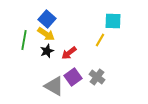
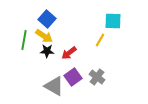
yellow arrow: moved 2 px left, 2 px down
black star: rotated 24 degrees clockwise
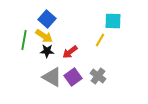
red arrow: moved 1 px right, 1 px up
gray cross: moved 1 px right, 1 px up
gray triangle: moved 2 px left, 9 px up
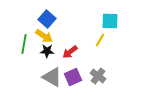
cyan square: moved 3 px left
green line: moved 4 px down
purple square: rotated 12 degrees clockwise
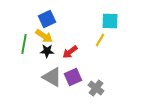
blue square: rotated 24 degrees clockwise
gray cross: moved 2 px left, 12 px down
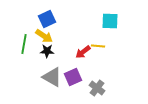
yellow line: moved 2 px left, 6 px down; rotated 64 degrees clockwise
red arrow: moved 13 px right
gray cross: moved 1 px right
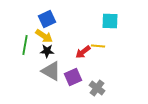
green line: moved 1 px right, 1 px down
gray triangle: moved 1 px left, 6 px up
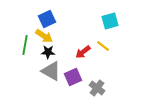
cyan square: rotated 18 degrees counterclockwise
yellow line: moved 5 px right; rotated 32 degrees clockwise
black star: moved 1 px right, 1 px down
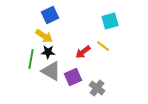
blue square: moved 3 px right, 4 px up
green line: moved 6 px right, 14 px down
